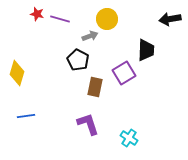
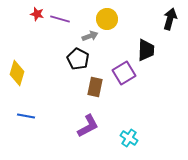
black arrow: rotated 115 degrees clockwise
black pentagon: moved 1 px up
blue line: rotated 18 degrees clockwise
purple L-shape: moved 2 px down; rotated 80 degrees clockwise
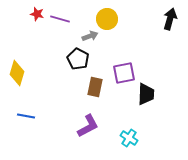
black trapezoid: moved 44 px down
purple square: rotated 20 degrees clockwise
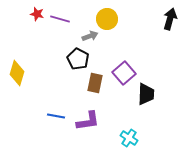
purple square: rotated 30 degrees counterclockwise
brown rectangle: moved 4 px up
blue line: moved 30 px right
purple L-shape: moved 5 px up; rotated 20 degrees clockwise
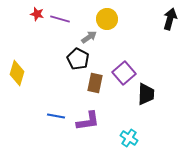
gray arrow: moved 1 px left, 1 px down; rotated 14 degrees counterclockwise
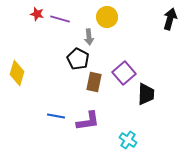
yellow circle: moved 2 px up
gray arrow: rotated 119 degrees clockwise
brown rectangle: moved 1 px left, 1 px up
cyan cross: moved 1 px left, 2 px down
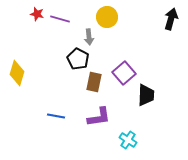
black arrow: moved 1 px right
black trapezoid: moved 1 px down
purple L-shape: moved 11 px right, 4 px up
